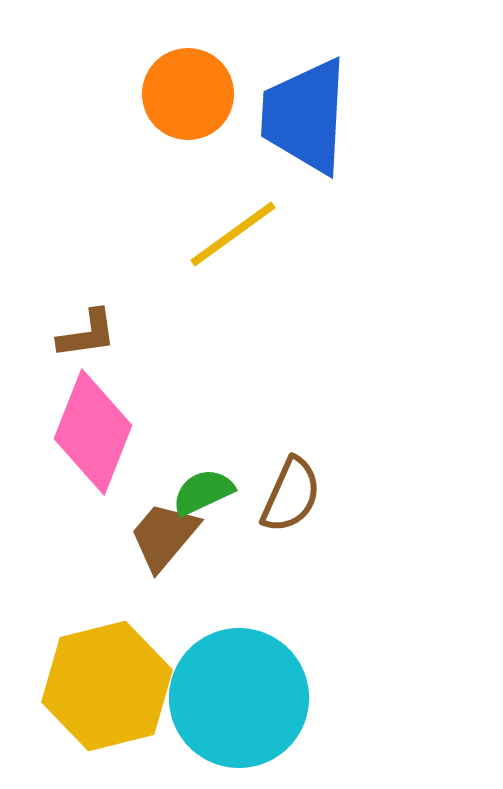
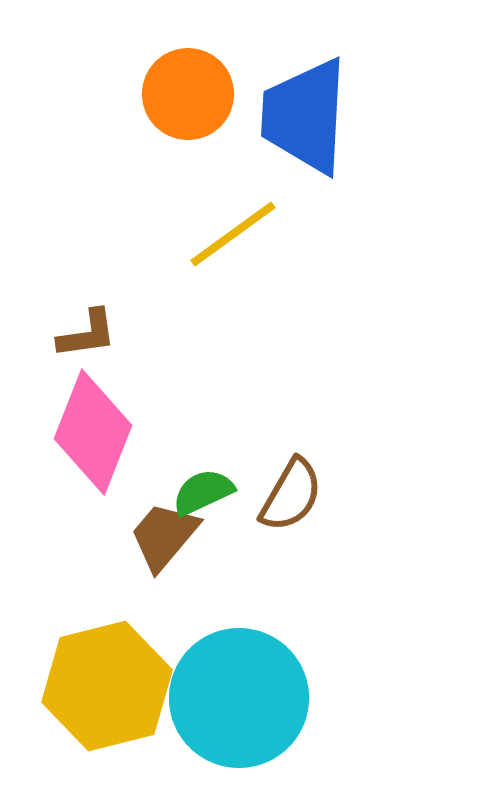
brown semicircle: rotated 6 degrees clockwise
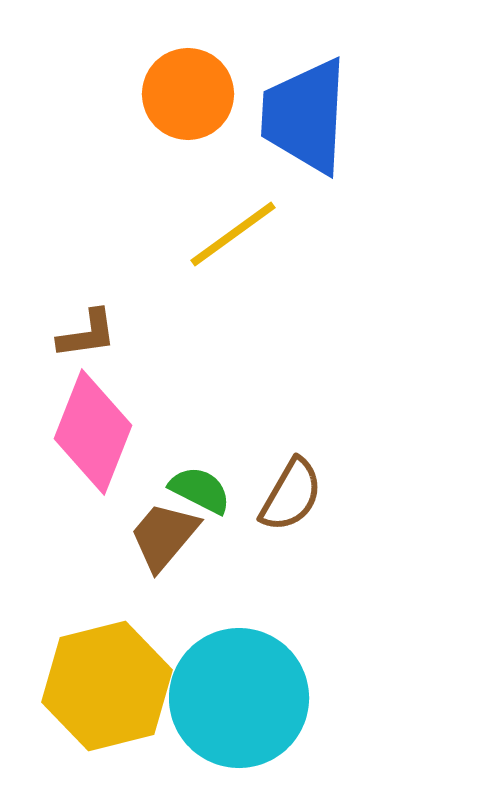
green semicircle: moved 3 px left, 2 px up; rotated 52 degrees clockwise
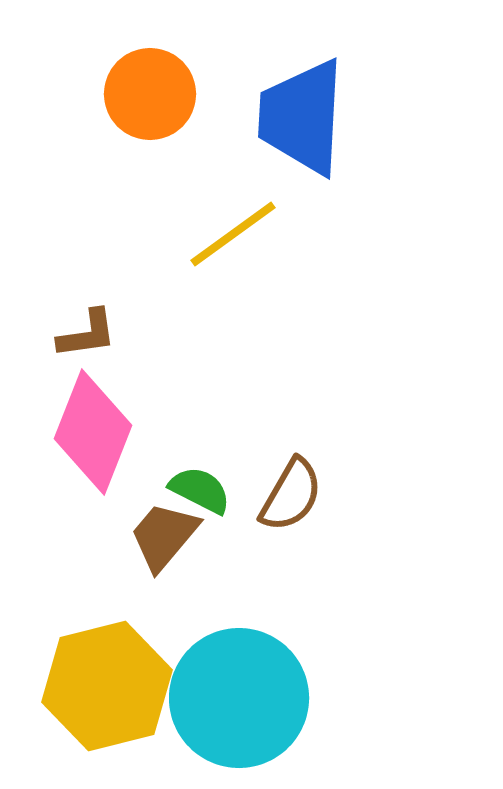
orange circle: moved 38 px left
blue trapezoid: moved 3 px left, 1 px down
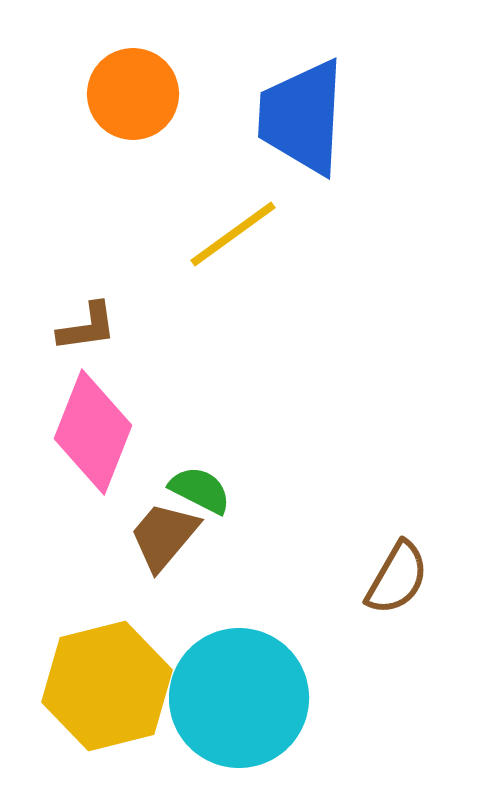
orange circle: moved 17 px left
brown L-shape: moved 7 px up
brown semicircle: moved 106 px right, 83 px down
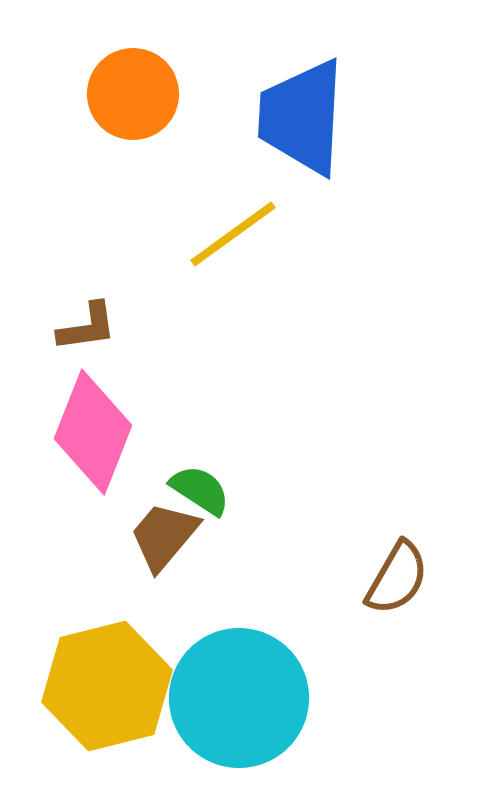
green semicircle: rotated 6 degrees clockwise
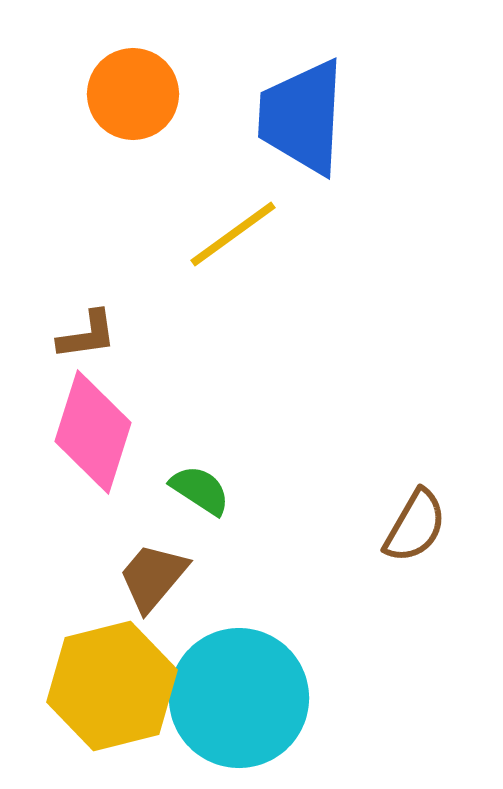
brown L-shape: moved 8 px down
pink diamond: rotated 4 degrees counterclockwise
brown trapezoid: moved 11 px left, 41 px down
brown semicircle: moved 18 px right, 52 px up
yellow hexagon: moved 5 px right
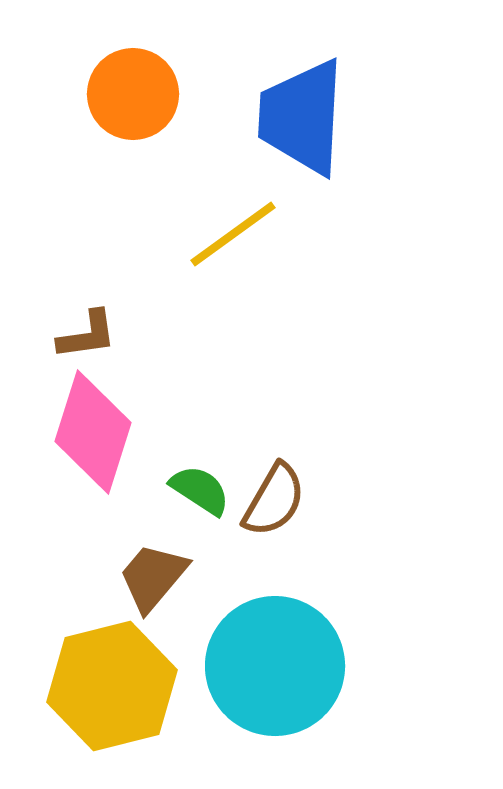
brown semicircle: moved 141 px left, 26 px up
cyan circle: moved 36 px right, 32 px up
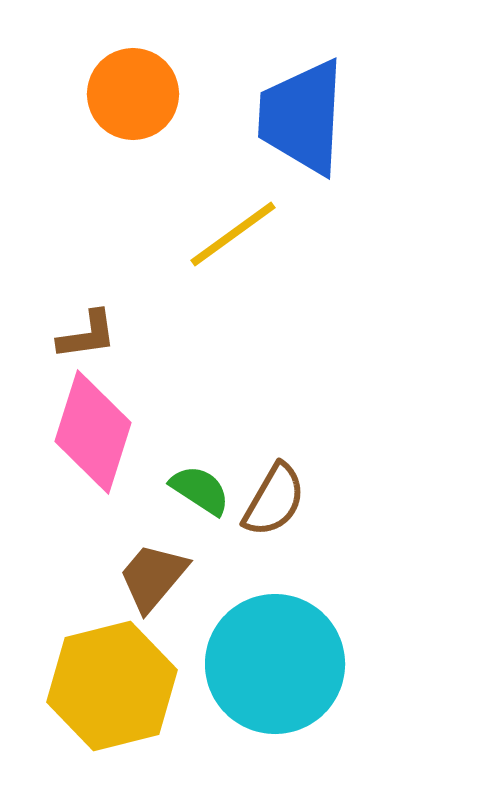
cyan circle: moved 2 px up
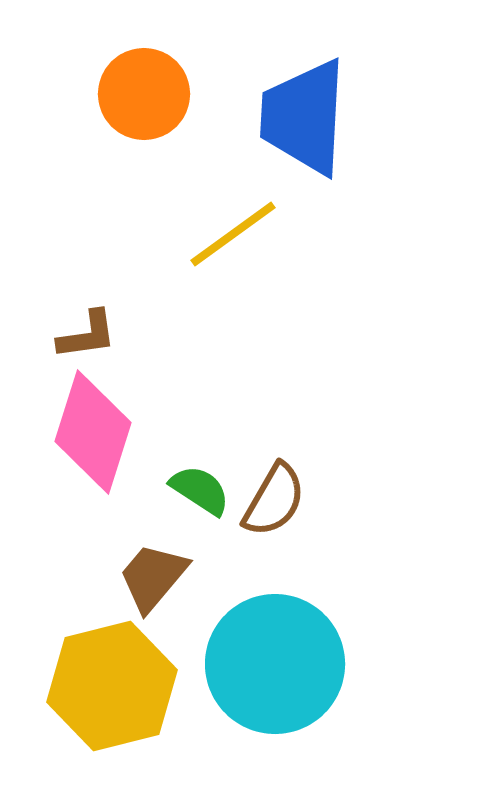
orange circle: moved 11 px right
blue trapezoid: moved 2 px right
